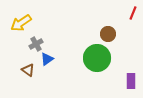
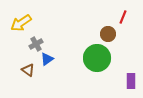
red line: moved 10 px left, 4 px down
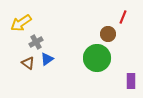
gray cross: moved 2 px up
brown triangle: moved 7 px up
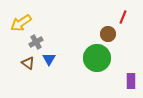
blue triangle: moved 2 px right; rotated 24 degrees counterclockwise
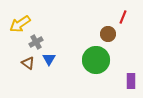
yellow arrow: moved 1 px left, 1 px down
green circle: moved 1 px left, 2 px down
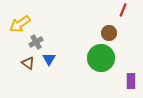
red line: moved 7 px up
brown circle: moved 1 px right, 1 px up
green circle: moved 5 px right, 2 px up
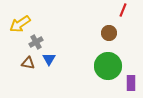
green circle: moved 7 px right, 8 px down
brown triangle: rotated 24 degrees counterclockwise
purple rectangle: moved 2 px down
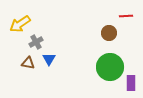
red line: moved 3 px right, 6 px down; rotated 64 degrees clockwise
green circle: moved 2 px right, 1 px down
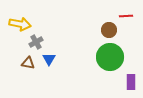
yellow arrow: rotated 135 degrees counterclockwise
brown circle: moved 3 px up
green circle: moved 10 px up
purple rectangle: moved 1 px up
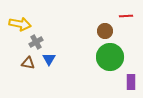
brown circle: moved 4 px left, 1 px down
